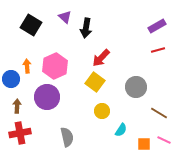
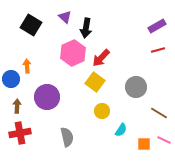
pink hexagon: moved 18 px right, 13 px up
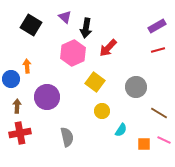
red arrow: moved 7 px right, 10 px up
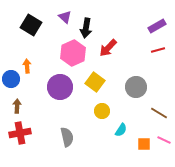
purple circle: moved 13 px right, 10 px up
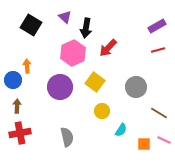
blue circle: moved 2 px right, 1 px down
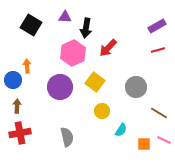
purple triangle: rotated 40 degrees counterclockwise
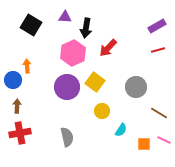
purple circle: moved 7 px right
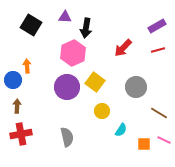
red arrow: moved 15 px right
red cross: moved 1 px right, 1 px down
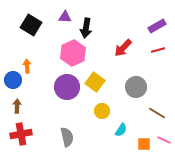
brown line: moved 2 px left
